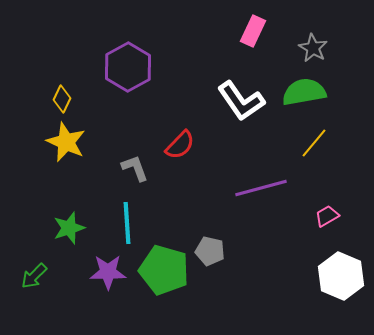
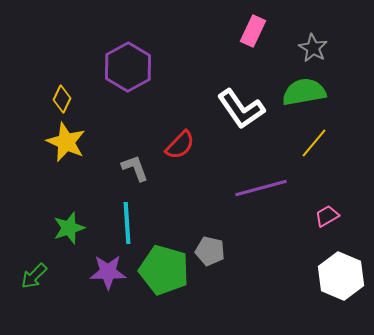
white L-shape: moved 8 px down
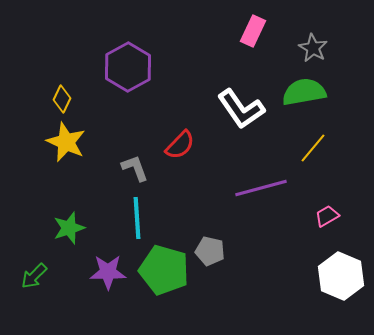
yellow line: moved 1 px left, 5 px down
cyan line: moved 10 px right, 5 px up
